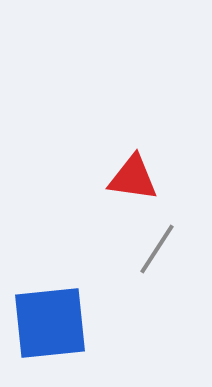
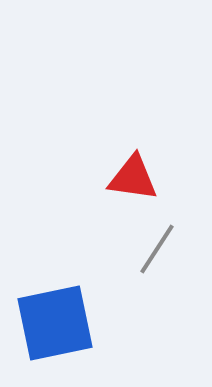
blue square: moved 5 px right; rotated 6 degrees counterclockwise
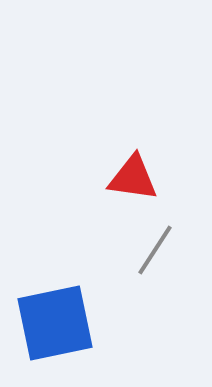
gray line: moved 2 px left, 1 px down
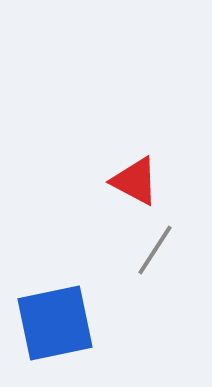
red triangle: moved 2 px right, 3 px down; rotated 20 degrees clockwise
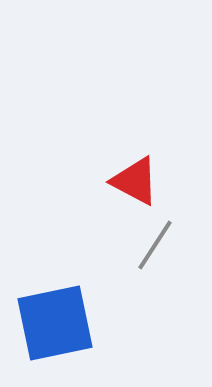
gray line: moved 5 px up
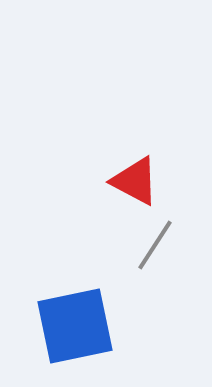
blue square: moved 20 px right, 3 px down
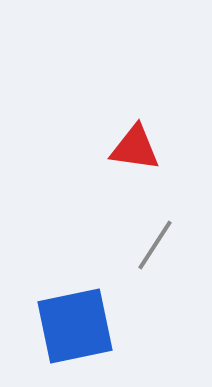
red triangle: moved 33 px up; rotated 20 degrees counterclockwise
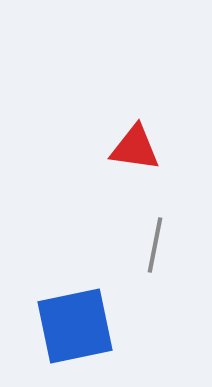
gray line: rotated 22 degrees counterclockwise
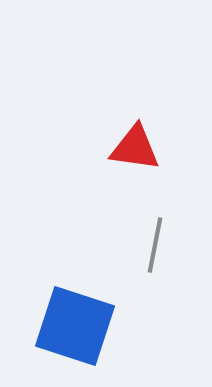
blue square: rotated 30 degrees clockwise
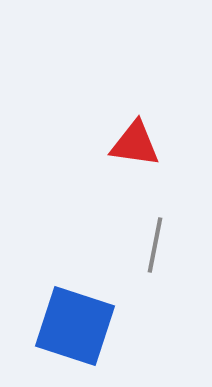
red triangle: moved 4 px up
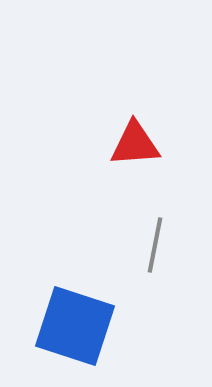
red triangle: rotated 12 degrees counterclockwise
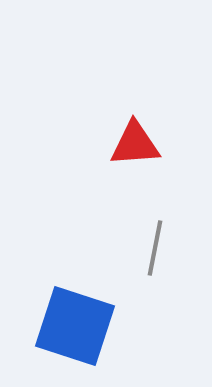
gray line: moved 3 px down
